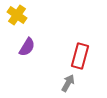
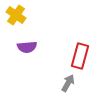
yellow cross: moved 1 px left
purple semicircle: rotated 54 degrees clockwise
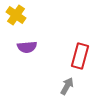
gray arrow: moved 1 px left, 3 px down
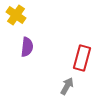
purple semicircle: rotated 78 degrees counterclockwise
red rectangle: moved 2 px right, 2 px down
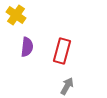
red rectangle: moved 20 px left, 7 px up
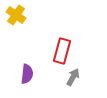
purple semicircle: moved 27 px down
gray arrow: moved 6 px right, 9 px up
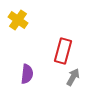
yellow cross: moved 2 px right, 5 px down
red rectangle: moved 1 px right
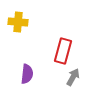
yellow cross: moved 2 px down; rotated 30 degrees counterclockwise
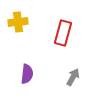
yellow cross: rotated 12 degrees counterclockwise
red rectangle: moved 18 px up
